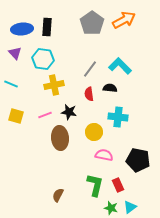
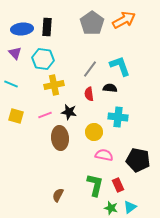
cyan L-shape: rotated 25 degrees clockwise
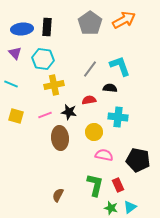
gray pentagon: moved 2 px left
red semicircle: moved 6 px down; rotated 88 degrees clockwise
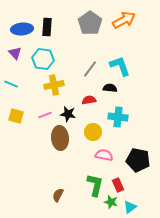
black star: moved 1 px left, 2 px down
yellow circle: moved 1 px left
green star: moved 6 px up
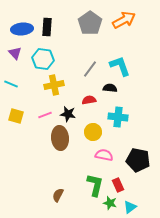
green star: moved 1 px left, 1 px down
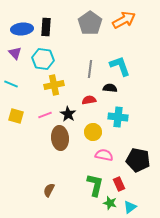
black rectangle: moved 1 px left
gray line: rotated 30 degrees counterclockwise
black star: rotated 21 degrees clockwise
red rectangle: moved 1 px right, 1 px up
brown semicircle: moved 9 px left, 5 px up
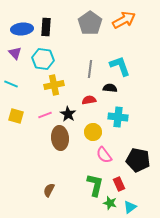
pink semicircle: rotated 138 degrees counterclockwise
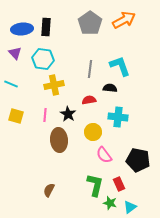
pink line: rotated 64 degrees counterclockwise
brown ellipse: moved 1 px left, 2 px down
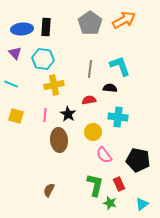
cyan triangle: moved 12 px right, 3 px up
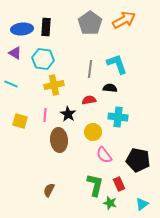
purple triangle: rotated 16 degrees counterclockwise
cyan L-shape: moved 3 px left, 2 px up
yellow square: moved 4 px right, 5 px down
